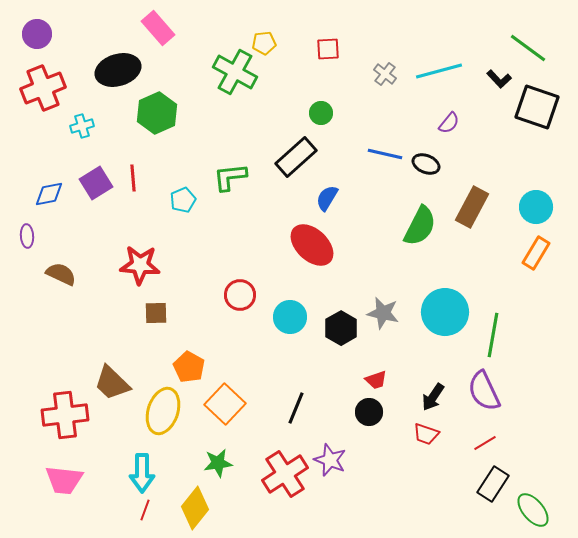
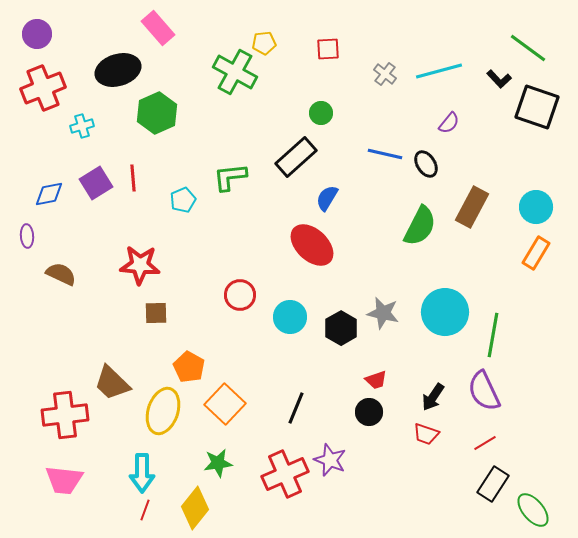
black ellipse at (426, 164): rotated 36 degrees clockwise
red cross at (285, 474): rotated 9 degrees clockwise
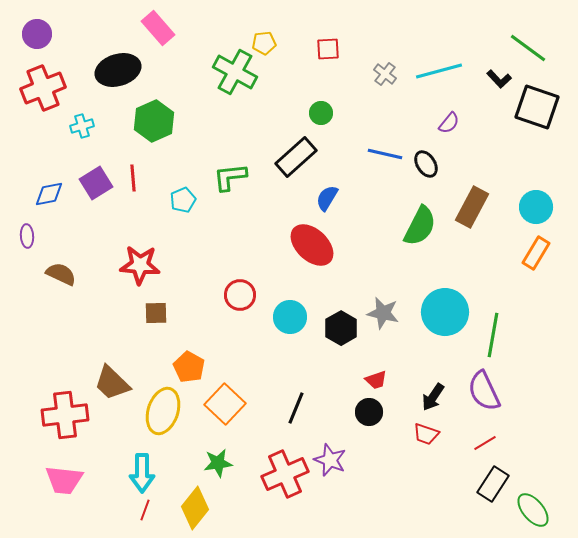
green hexagon at (157, 113): moved 3 px left, 8 px down
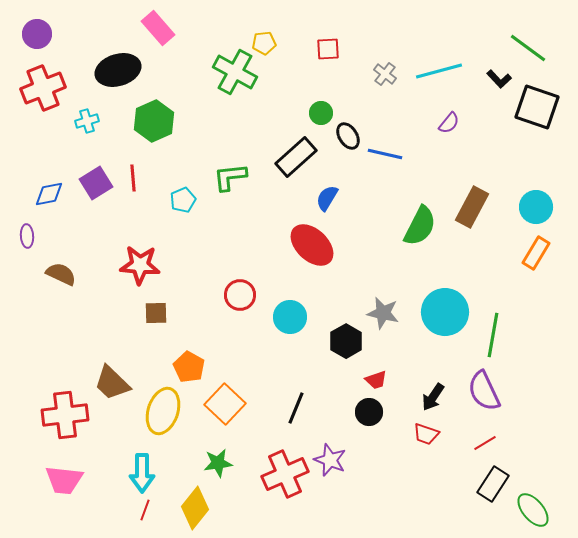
cyan cross at (82, 126): moved 5 px right, 5 px up
black ellipse at (426, 164): moved 78 px left, 28 px up
black hexagon at (341, 328): moved 5 px right, 13 px down
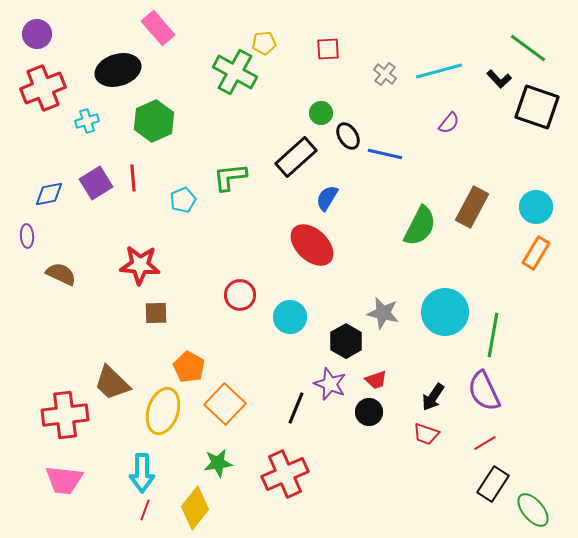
purple star at (330, 460): moved 76 px up
